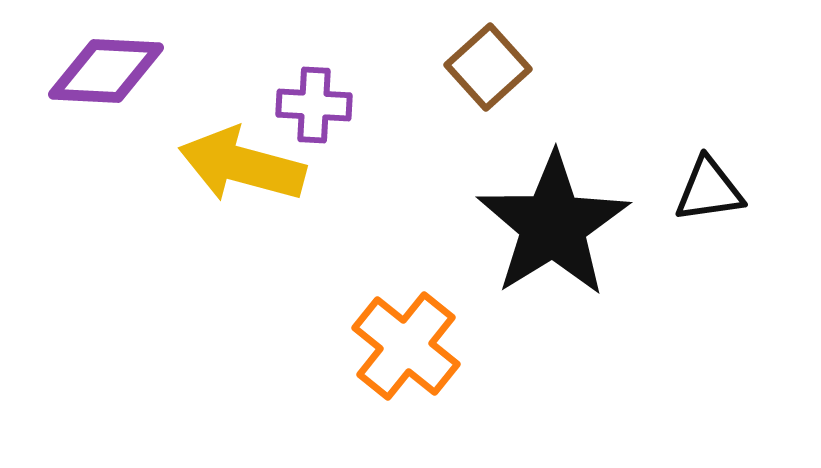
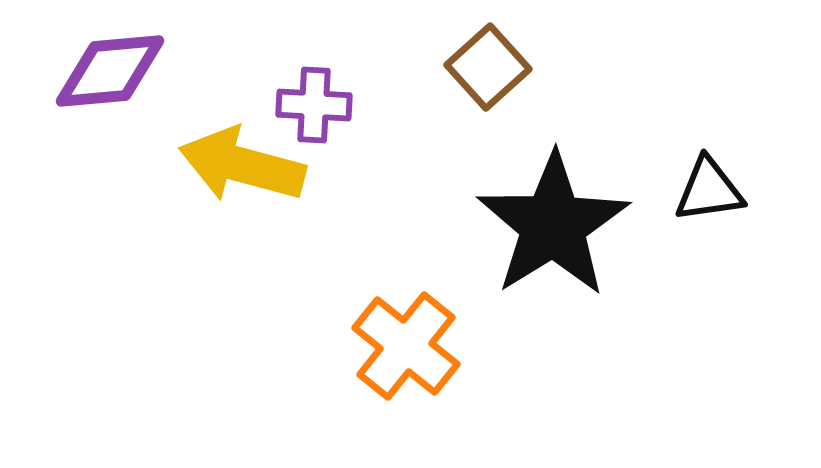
purple diamond: moved 4 px right; rotated 8 degrees counterclockwise
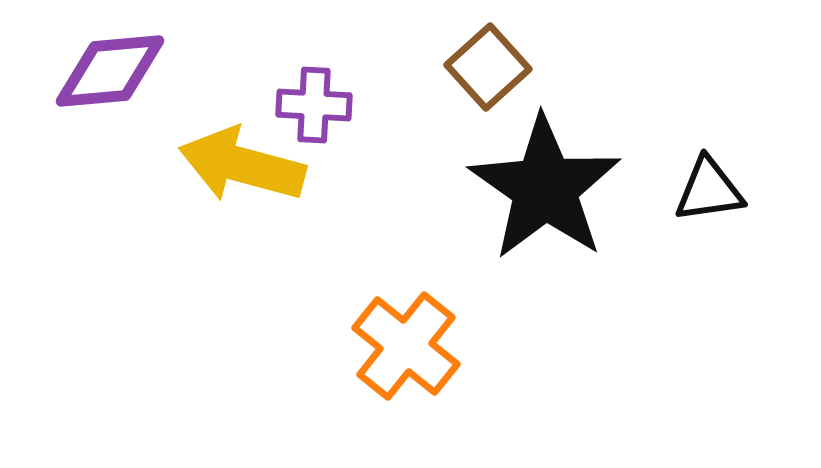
black star: moved 8 px left, 37 px up; rotated 5 degrees counterclockwise
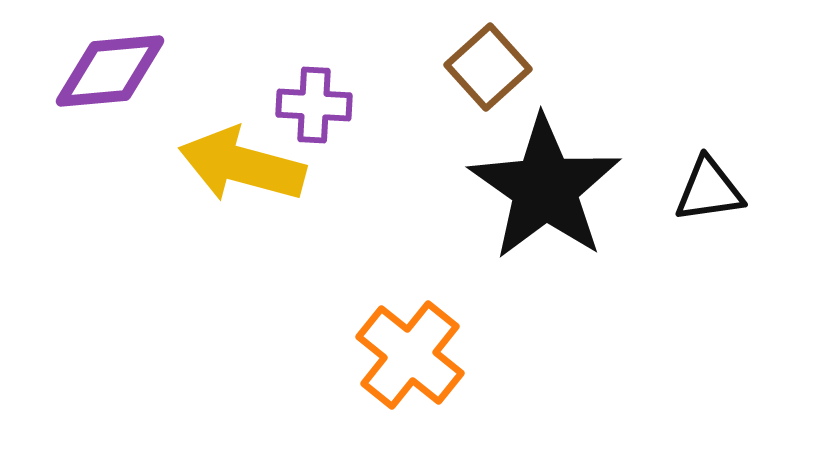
orange cross: moved 4 px right, 9 px down
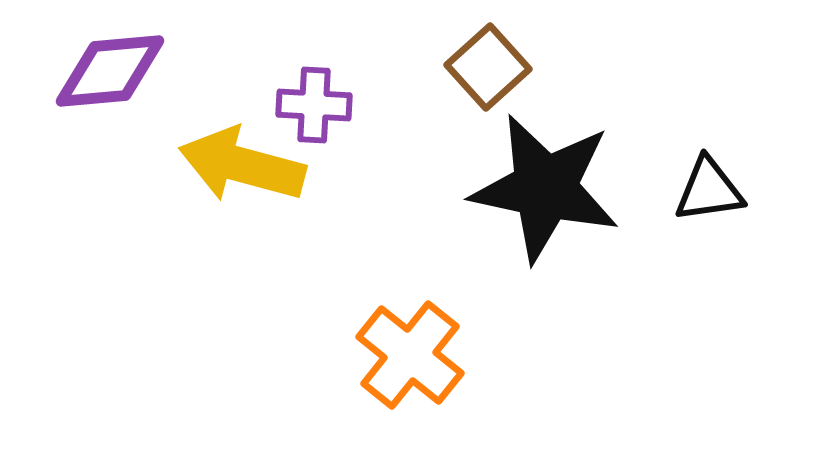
black star: rotated 23 degrees counterclockwise
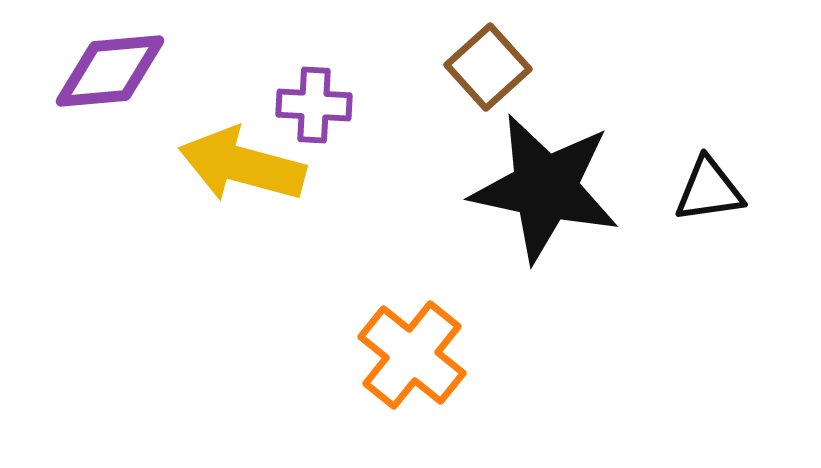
orange cross: moved 2 px right
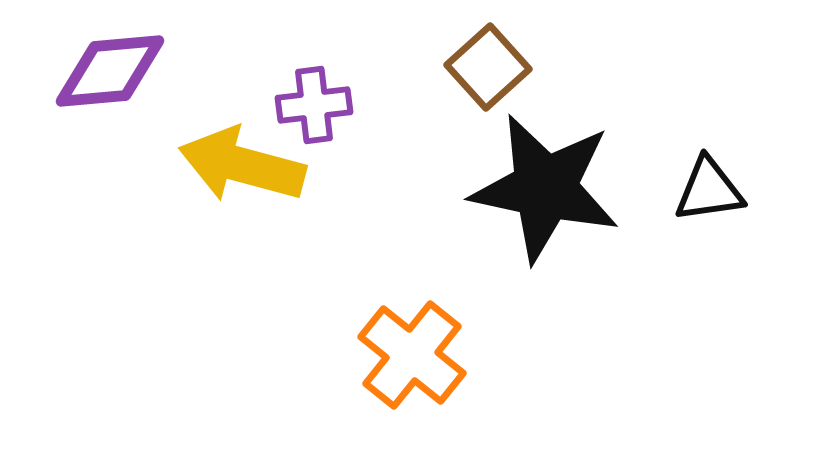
purple cross: rotated 10 degrees counterclockwise
